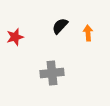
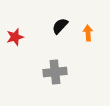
gray cross: moved 3 px right, 1 px up
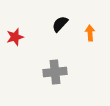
black semicircle: moved 2 px up
orange arrow: moved 2 px right
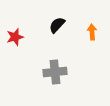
black semicircle: moved 3 px left, 1 px down
orange arrow: moved 2 px right, 1 px up
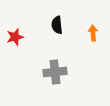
black semicircle: rotated 48 degrees counterclockwise
orange arrow: moved 1 px right, 1 px down
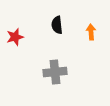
orange arrow: moved 2 px left, 1 px up
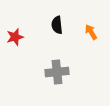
orange arrow: rotated 28 degrees counterclockwise
gray cross: moved 2 px right
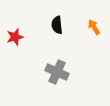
orange arrow: moved 3 px right, 5 px up
gray cross: rotated 30 degrees clockwise
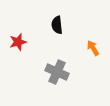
orange arrow: moved 1 px left, 21 px down
red star: moved 3 px right, 5 px down
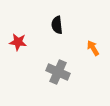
red star: rotated 24 degrees clockwise
gray cross: moved 1 px right
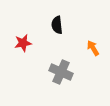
red star: moved 5 px right, 1 px down; rotated 18 degrees counterclockwise
gray cross: moved 3 px right
